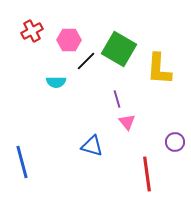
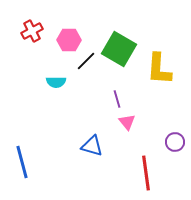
red line: moved 1 px left, 1 px up
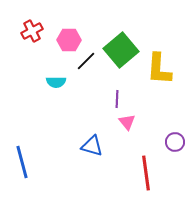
green square: moved 2 px right, 1 px down; rotated 20 degrees clockwise
purple line: rotated 18 degrees clockwise
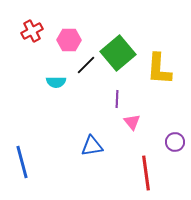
green square: moved 3 px left, 3 px down
black line: moved 4 px down
pink triangle: moved 5 px right
blue triangle: rotated 25 degrees counterclockwise
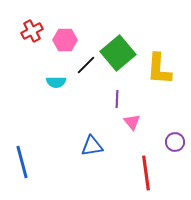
pink hexagon: moved 4 px left
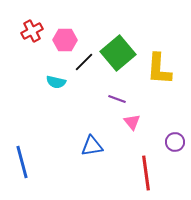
black line: moved 2 px left, 3 px up
cyan semicircle: rotated 12 degrees clockwise
purple line: rotated 72 degrees counterclockwise
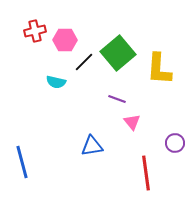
red cross: moved 3 px right; rotated 15 degrees clockwise
purple circle: moved 1 px down
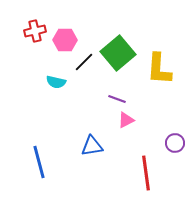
pink triangle: moved 6 px left, 2 px up; rotated 42 degrees clockwise
blue line: moved 17 px right
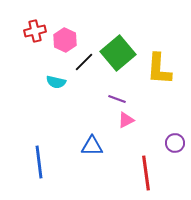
pink hexagon: rotated 25 degrees clockwise
blue triangle: rotated 10 degrees clockwise
blue line: rotated 8 degrees clockwise
